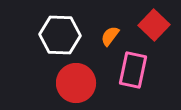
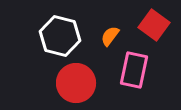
red square: rotated 8 degrees counterclockwise
white hexagon: moved 1 px down; rotated 12 degrees clockwise
pink rectangle: moved 1 px right
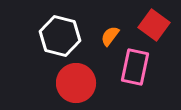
pink rectangle: moved 1 px right, 3 px up
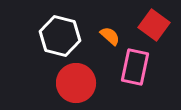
orange semicircle: rotated 95 degrees clockwise
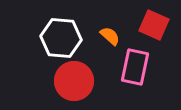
red square: rotated 12 degrees counterclockwise
white hexagon: moved 1 px right, 2 px down; rotated 9 degrees counterclockwise
red circle: moved 2 px left, 2 px up
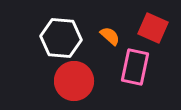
red square: moved 1 px left, 3 px down
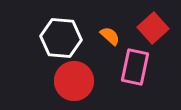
red square: rotated 24 degrees clockwise
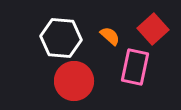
red square: moved 1 px down
